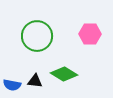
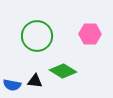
green diamond: moved 1 px left, 3 px up
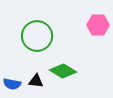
pink hexagon: moved 8 px right, 9 px up
black triangle: moved 1 px right
blue semicircle: moved 1 px up
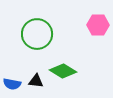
green circle: moved 2 px up
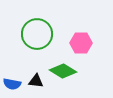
pink hexagon: moved 17 px left, 18 px down
